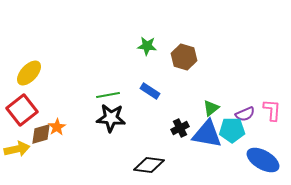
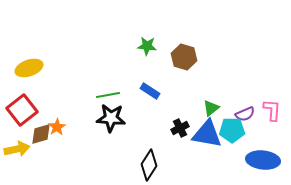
yellow ellipse: moved 5 px up; rotated 28 degrees clockwise
blue ellipse: rotated 24 degrees counterclockwise
black diamond: rotated 64 degrees counterclockwise
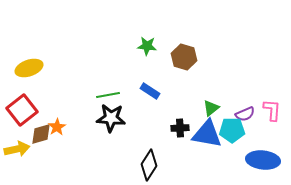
black cross: rotated 24 degrees clockwise
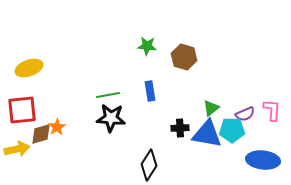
blue rectangle: rotated 48 degrees clockwise
red square: rotated 32 degrees clockwise
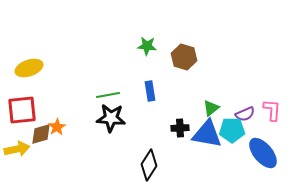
blue ellipse: moved 7 px up; rotated 44 degrees clockwise
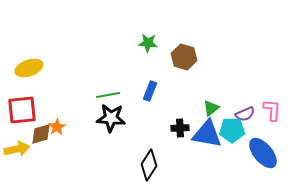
green star: moved 1 px right, 3 px up
blue rectangle: rotated 30 degrees clockwise
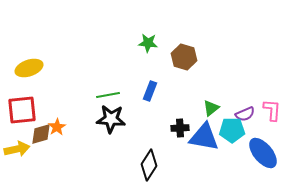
black star: moved 1 px down
blue triangle: moved 3 px left, 3 px down
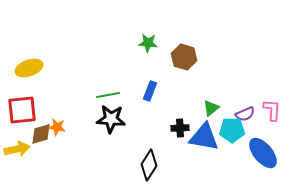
orange star: rotated 30 degrees counterclockwise
